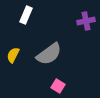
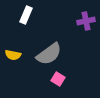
yellow semicircle: rotated 105 degrees counterclockwise
pink square: moved 7 px up
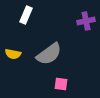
yellow semicircle: moved 1 px up
pink square: moved 3 px right, 5 px down; rotated 24 degrees counterclockwise
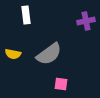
white rectangle: rotated 30 degrees counterclockwise
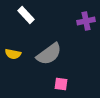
white rectangle: rotated 36 degrees counterclockwise
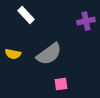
pink square: rotated 16 degrees counterclockwise
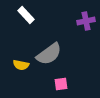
yellow semicircle: moved 8 px right, 11 px down
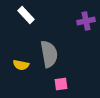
gray semicircle: rotated 64 degrees counterclockwise
